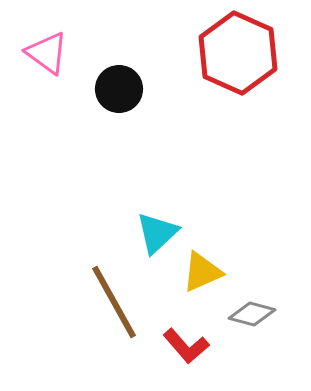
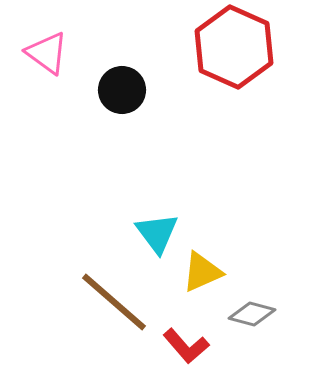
red hexagon: moved 4 px left, 6 px up
black circle: moved 3 px right, 1 px down
cyan triangle: rotated 24 degrees counterclockwise
brown line: rotated 20 degrees counterclockwise
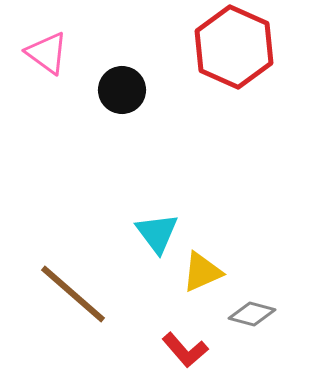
brown line: moved 41 px left, 8 px up
red L-shape: moved 1 px left, 4 px down
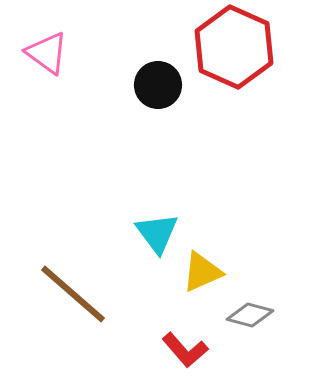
black circle: moved 36 px right, 5 px up
gray diamond: moved 2 px left, 1 px down
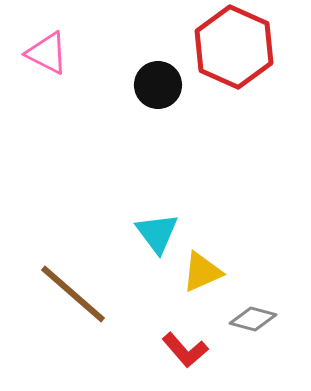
pink triangle: rotated 9 degrees counterclockwise
gray diamond: moved 3 px right, 4 px down
